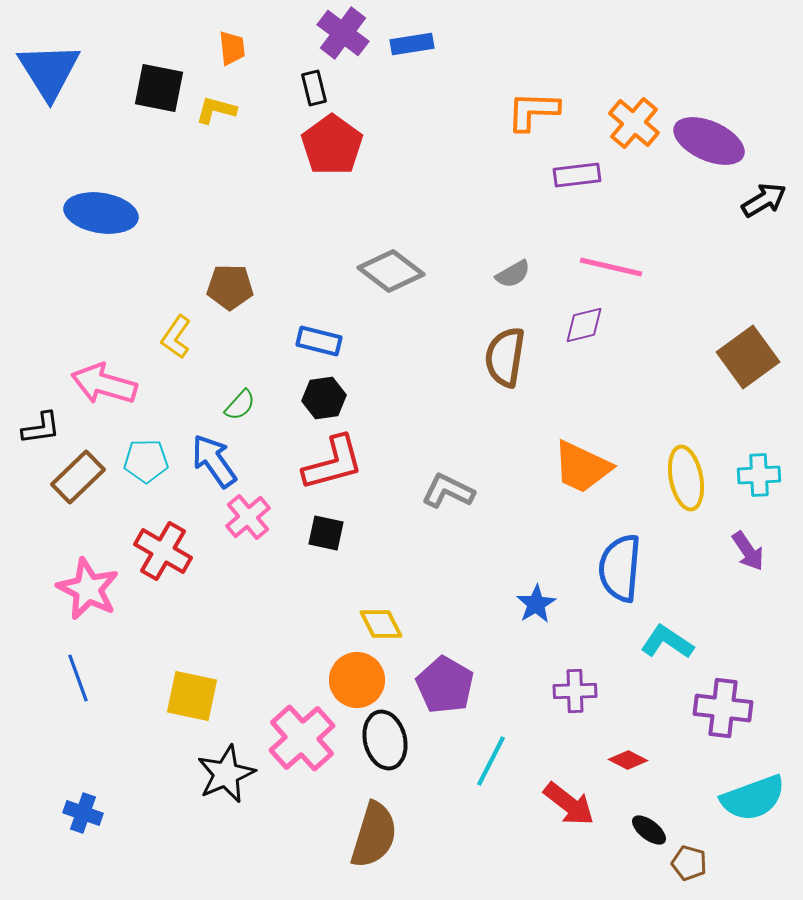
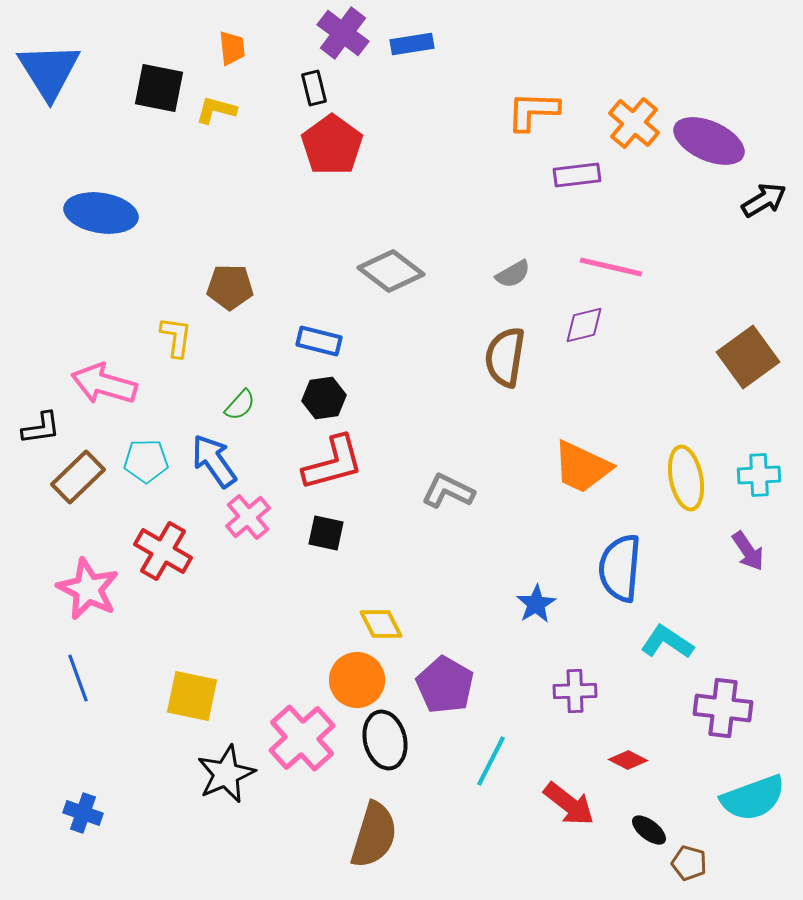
yellow L-shape at (176, 337): rotated 153 degrees clockwise
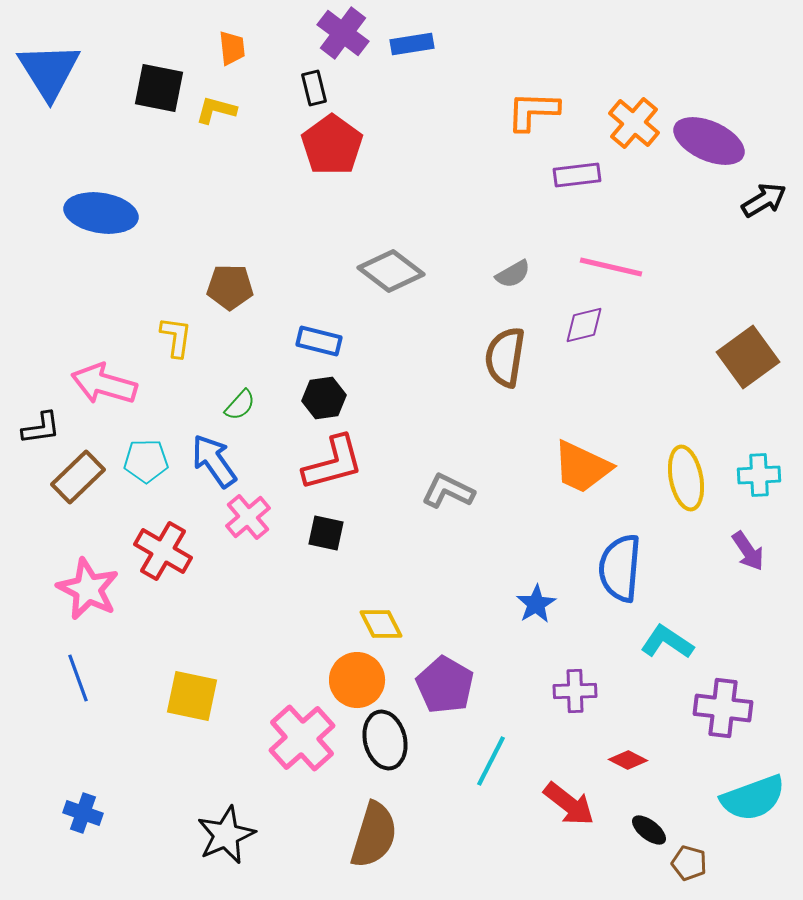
black star at (226, 774): moved 61 px down
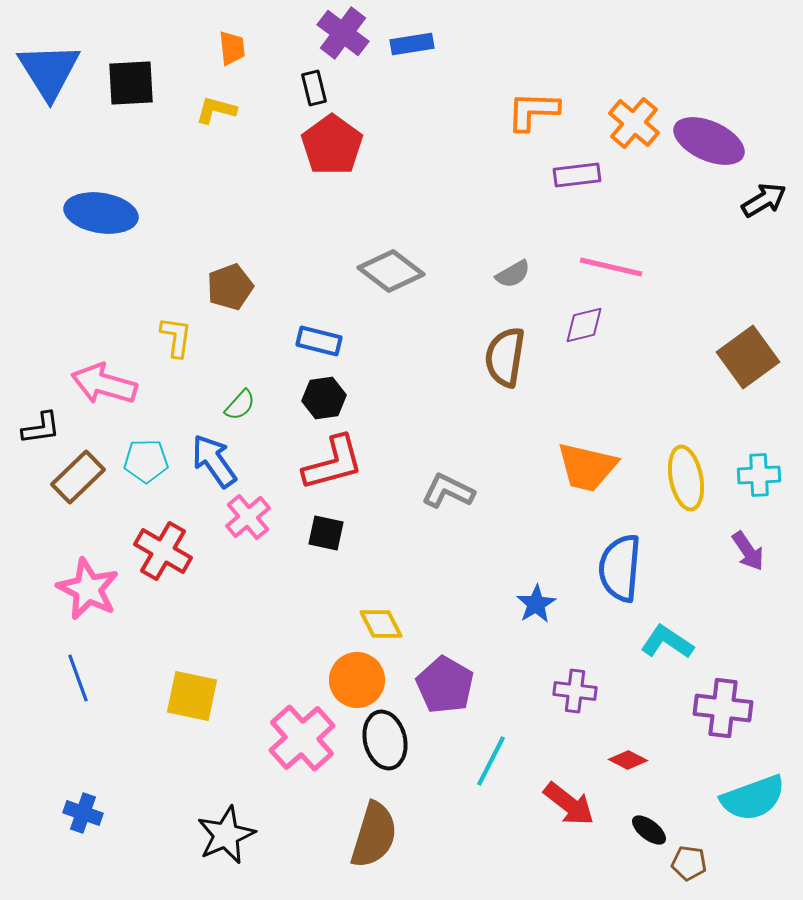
black square at (159, 88): moved 28 px left, 5 px up; rotated 14 degrees counterclockwise
brown pentagon at (230, 287): rotated 21 degrees counterclockwise
orange trapezoid at (582, 467): moved 5 px right; rotated 12 degrees counterclockwise
purple cross at (575, 691): rotated 9 degrees clockwise
brown pentagon at (689, 863): rotated 8 degrees counterclockwise
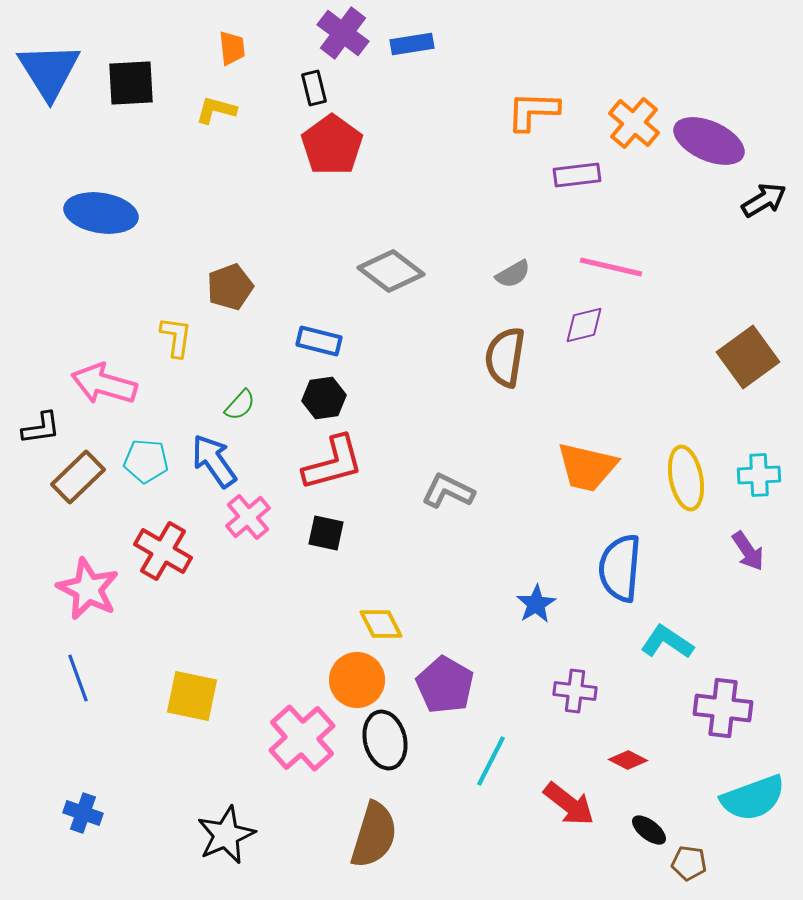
cyan pentagon at (146, 461): rotated 6 degrees clockwise
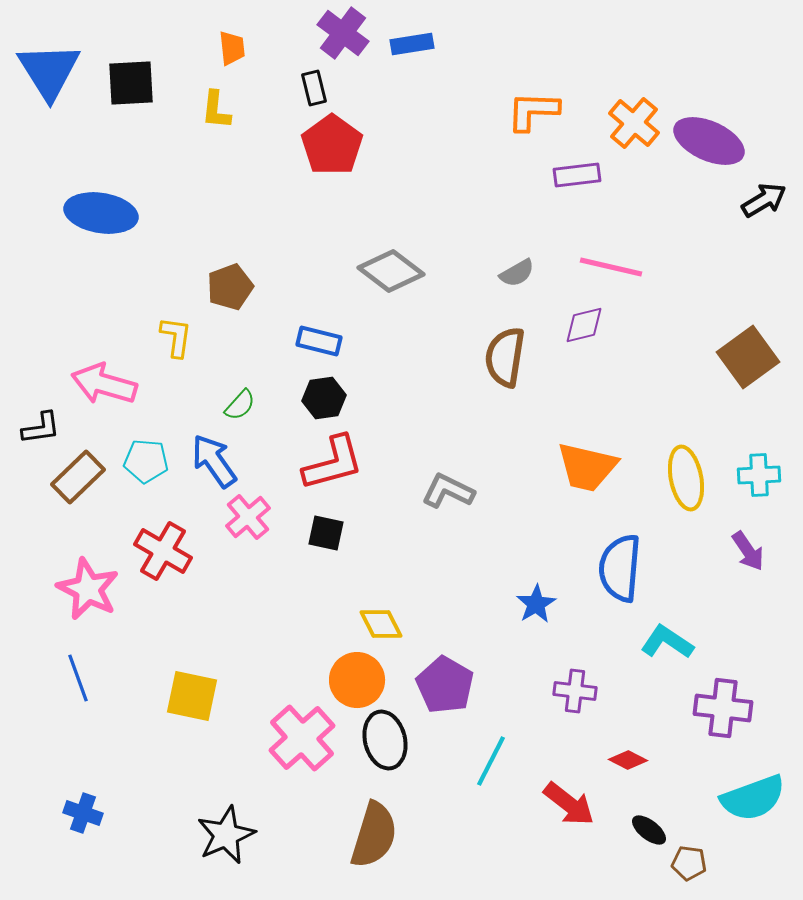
yellow L-shape at (216, 110): rotated 99 degrees counterclockwise
gray semicircle at (513, 274): moved 4 px right, 1 px up
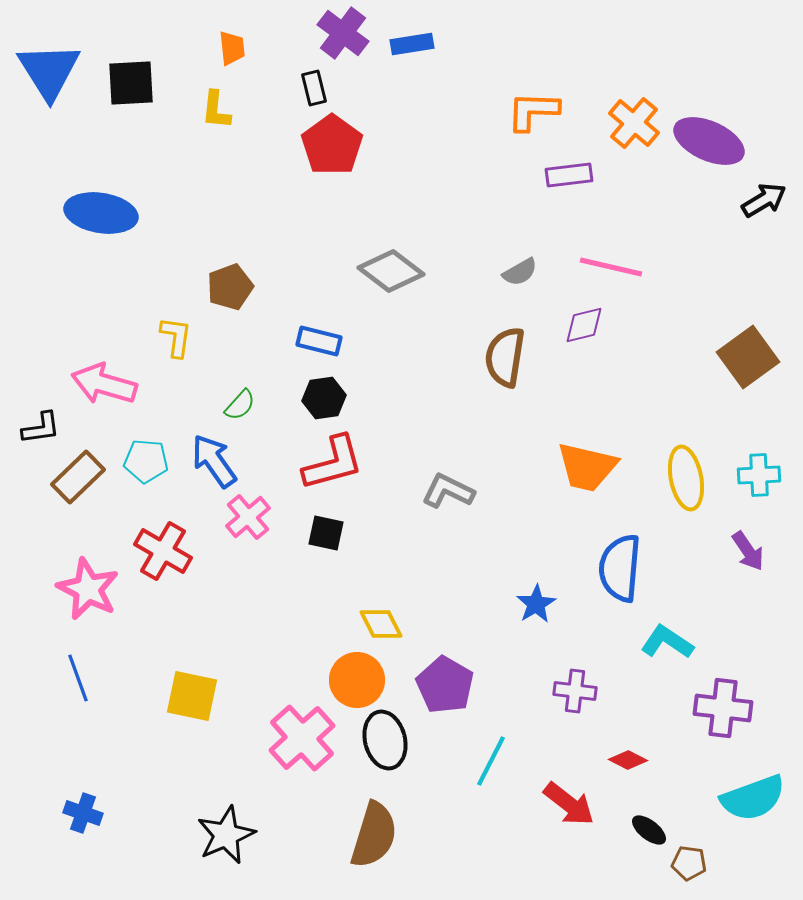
purple rectangle at (577, 175): moved 8 px left
gray semicircle at (517, 273): moved 3 px right, 1 px up
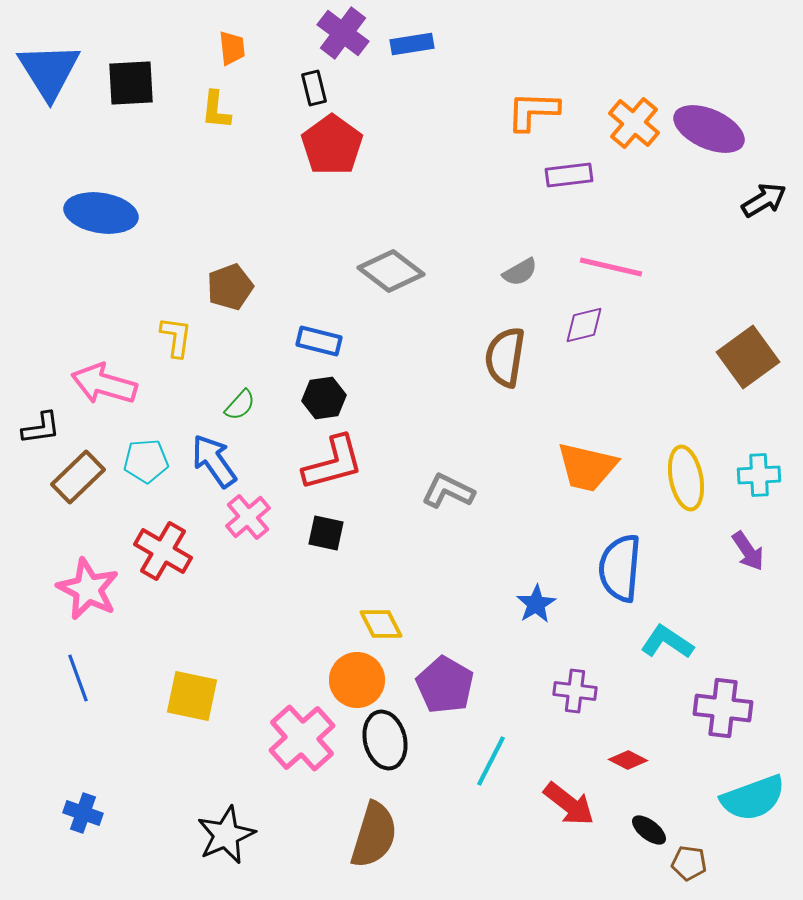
purple ellipse at (709, 141): moved 12 px up
cyan pentagon at (146, 461): rotated 9 degrees counterclockwise
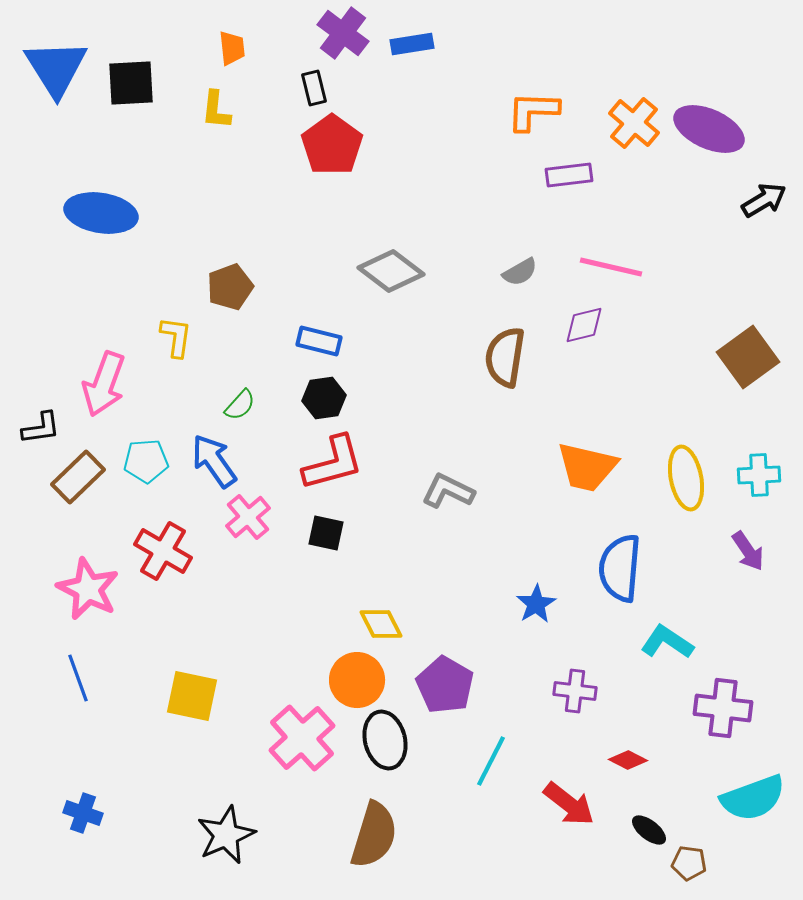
blue triangle at (49, 71): moved 7 px right, 3 px up
pink arrow at (104, 384): rotated 86 degrees counterclockwise
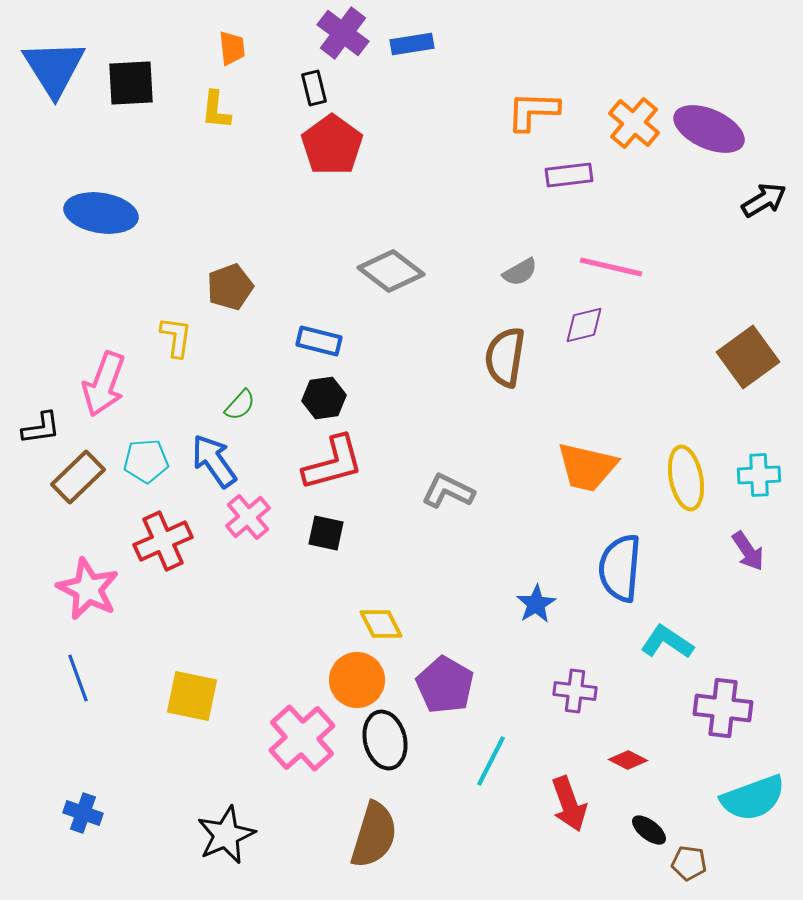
blue triangle at (56, 68): moved 2 px left
red cross at (163, 551): moved 10 px up; rotated 36 degrees clockwise
red arrow at (569, 804): rotated 32 degrees clockwise
